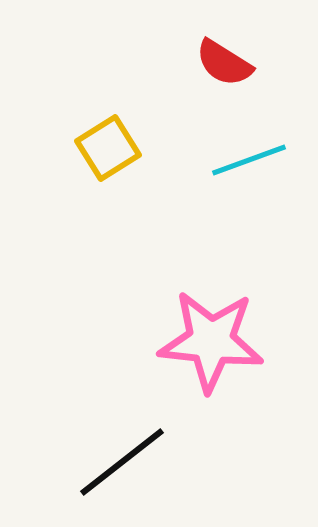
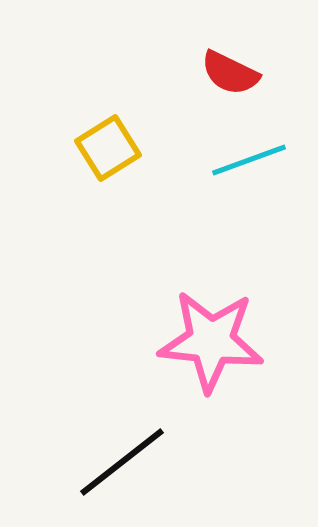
red semicircle: moved 6 px right, 10 px down; rotated 6 degrees counterclockwise
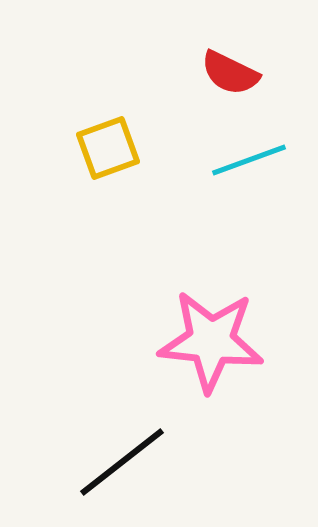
yellow square: rotated 12 degrees clockwise
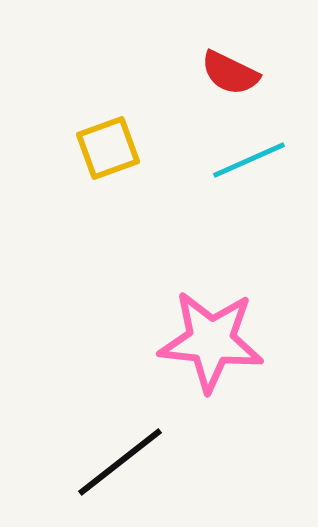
cyan line: rotated 4 degrees counterclockwise
black line: moved 2 px left
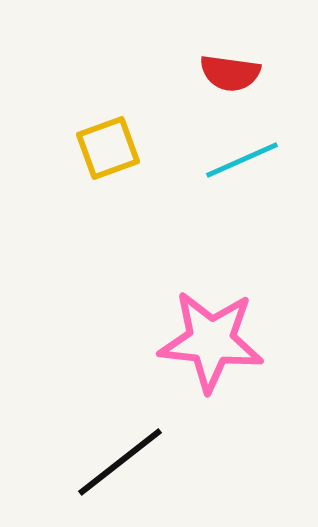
red semicircle: rotated 18 degrees counterclockwise
cyan line: moved 7 px left
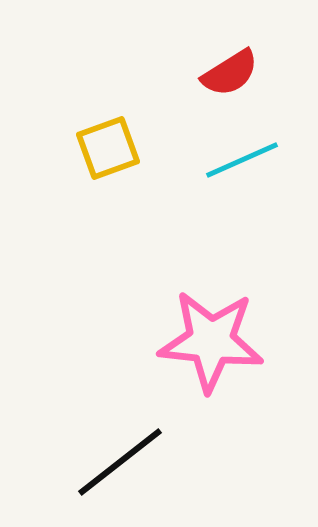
red semicircle: rotated 40 degrees counterclockwise
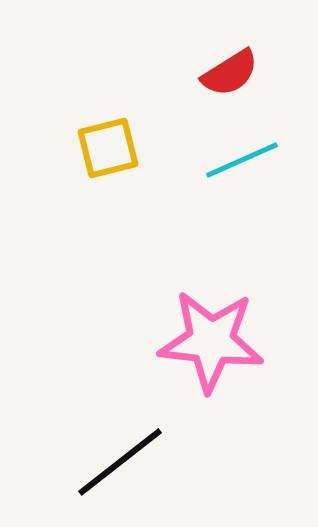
yellow square: rotated 6 degrees clockwise
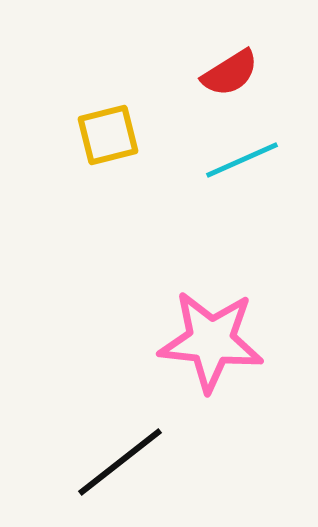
yellow square: moved 13 px up
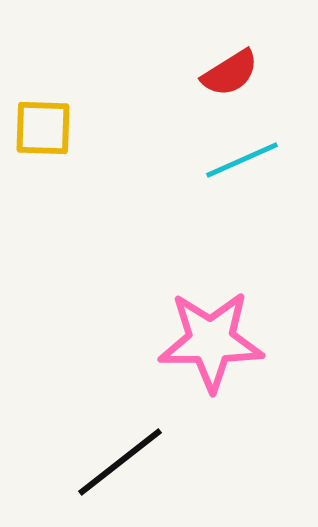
yellow square: moved 65 px left, 7 px up; rotated 16 degrees clockwise
pink star: rotated 6 degrees counterclockwise
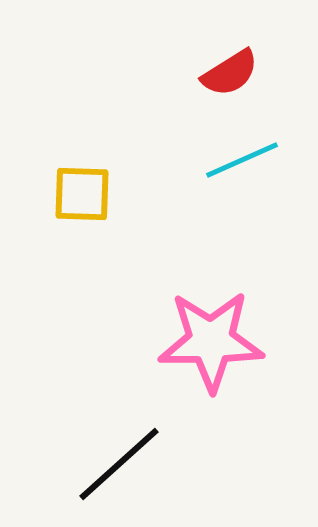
yellow square: moved 39 px right, 66 px down
black line: moved 1 px left, 2 px down; rotated 4 degrees counterclockwise
